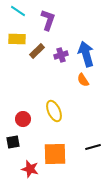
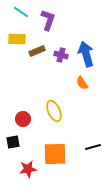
cyan line: moved 3 px right, 1 px down
brown rectangle: rotated 21 degrees clockwise
purple cross: rotated 32 degrees clockwise
orange semicircle: moved 1 px left, 3 px down
red star: moved 2 px left; rotated 24 degrees counterclockwise
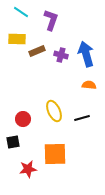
purple L-shape: moved 3 px right
orange semicircle: moved 7 px right, 2 px down; rotated 128 degrees clockwise
black line: moved 11 px left, 29 px up
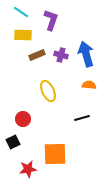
yellow rectangle: moved 6 px right, 4 px up
brown rectangle: moved 4 px down
yellow ellipse: moved 6 px left, 20 px up
black square: rotated 16 degrees counterclockwise
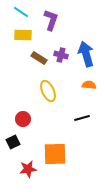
brown rectangle: moved 2 px right, 3 px down; rotated 56 degrees clockwise
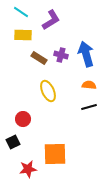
purple L-shape: rotated 40 degrees clockwise
black line: moved 7 px right, 11 px up
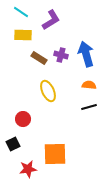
black square: moved 2 px down
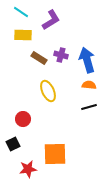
blue arrow: moved 1 px right, 6 px down
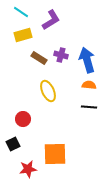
yellow rectangle: rotated 18 degrees counterclockwise
black line: rotated 21 degrees clockwise
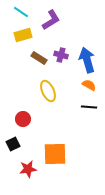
orange semicircle: rotated 24 degrees clockwise
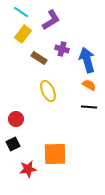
yellow rectangle: moved 1 px up; rotated 36 degrees counterclockwise
purple cross: moved 1 px right, 6 px up
red circle: moved 7 px left
